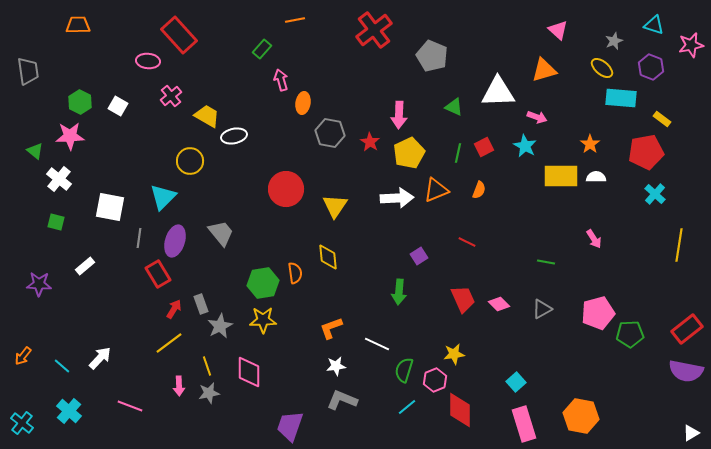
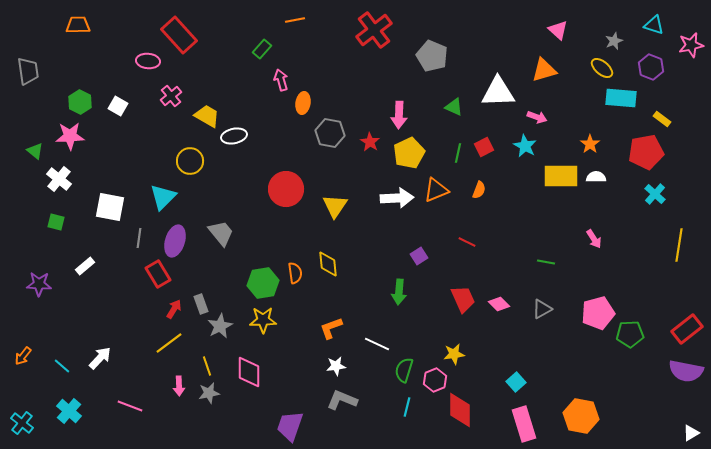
yellow diamond at (328, 257): moved 7 px down
cyan line at (407, 407): rotated 36 degrees counterclockwise
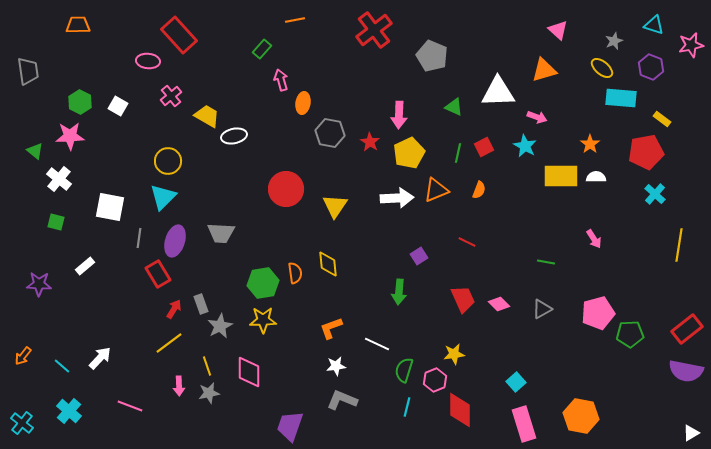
yellow circle at (190, 161): moved 22 px left
gray trapezoid at (221, 233): rotated 132 degrees clockwise
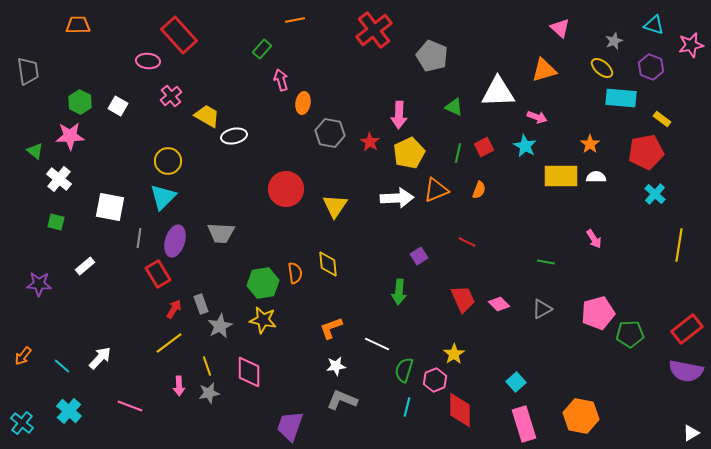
pink triangle at (558, 30): moved 2 px right, 2 px up
yellow star at (263, 320): rotated 12 degrees clockwise
yellow star at (454, 354): rotated 25 degrees counterclockwise
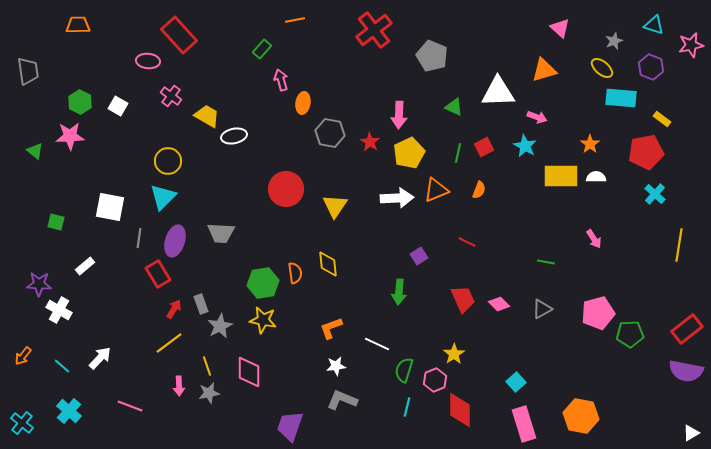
pink cross at (171, 96): rotated 15 degrees counterclockwise
white cross at (59, 179): moved 131 px down; rotated 10 degrees counterclockwise
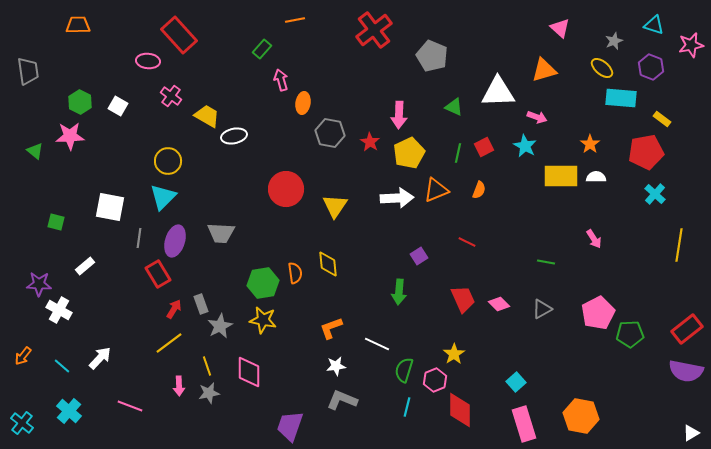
pink pentagon at (598, 313): rotated 12 degrees counterclockwise
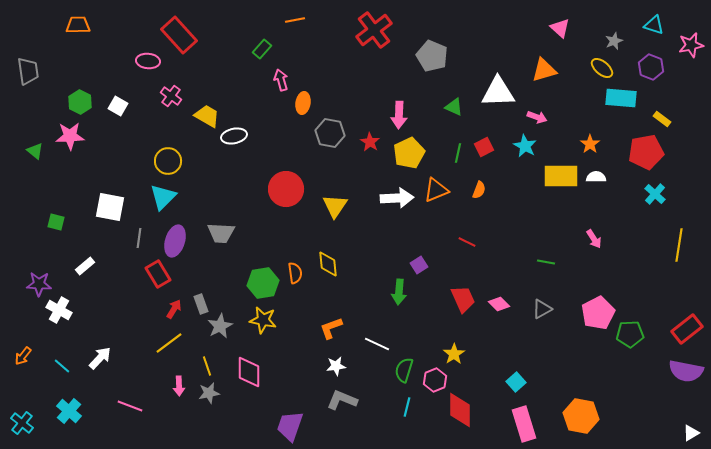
purple square at (419, 256): moved 9 px down
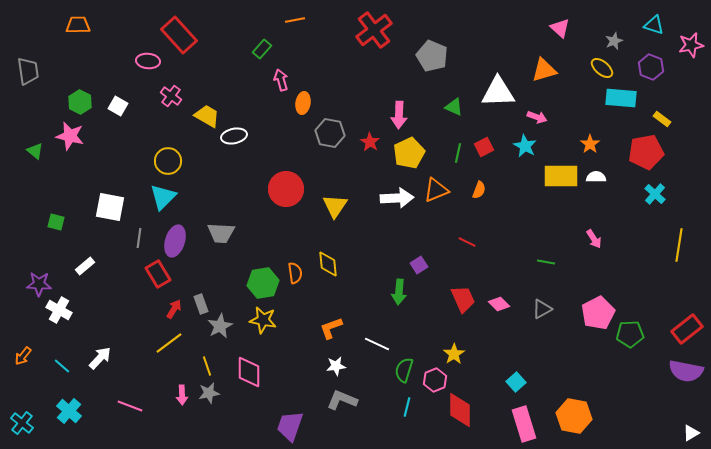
pink star at (70, 136): rotated 16 degrees clockwise
pink arrow at (179, 386): moved 3 px right, 9 px down
orange hexagon at (581, 416): moved 7 px left
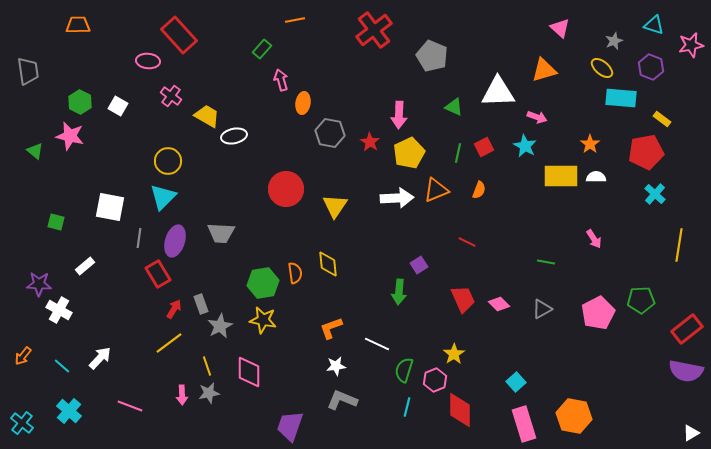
green pentagon at (630, 334): moved 11 px right, 34 px up
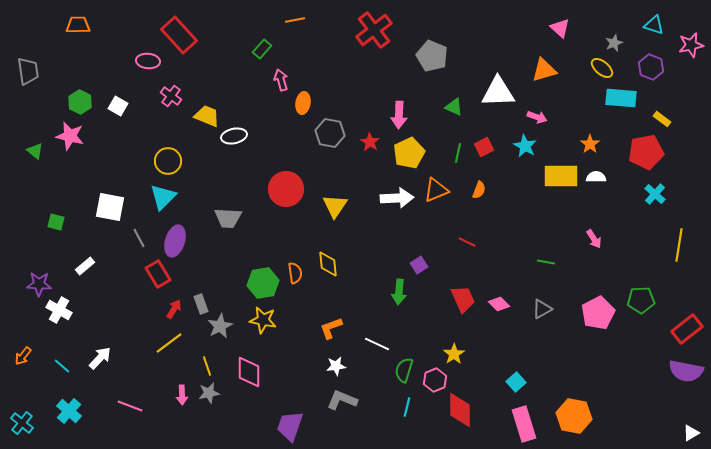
gray star at (614, 41): moved 2 px down
yellow trapezoid at (207, 116): rotated 8 degrees counterclockwise
gray trapezoid at (221, 233): moved 7 px right, 15 px up
gray line at (139, 238): rotated 36 degrees counterclockwise
